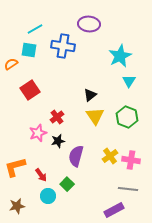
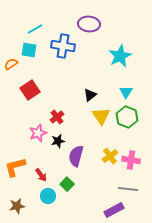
cyan triangle: moved 3 px left, 11 px down
yellow triangle: moved 6 px right
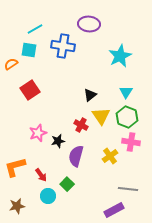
red cross: moved 24 px right, 8 px down; rotated 24 degrees counterclockwise
pink cross: moved 18 px up
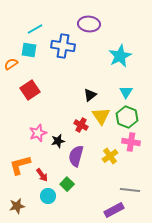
orange L-shape: moved 5 px right, 2 px up
red arrow: moved 1 px right
gray line: moved 2 px right, 1 px down
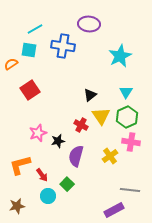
green hexagon: rotated 15 degrees clockwise
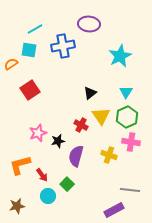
blue cross: rotated 20 degrees counterclockwise
black triangle: moved 2 px up
yellow cross: moved 1 px left, 1 px up; rotated 35 degrees counterclockwise
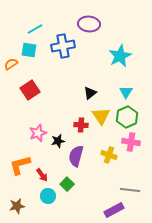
red cross: rotated 24 degrees counterclockwise
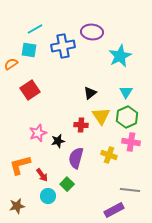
purple ellipse: moved 3 px right, 8 px down
purple semicircle: moved 2 px down
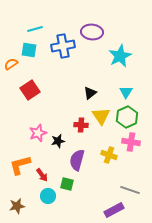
cyan line: rotated 14 degrees clockwise
purple semicircle: moved 1 px right, 2 px down
green square: rotated 32 degrees counterclockwise
gray line: rotated 12 degrees clockwise
